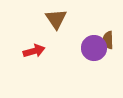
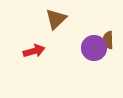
brown triangle: rotated 20 degrees clockwise
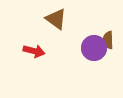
brown triangle: rotated 40 degrees counterclockwise
red arrow: rotated 30 degrees clockwise
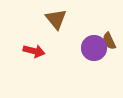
brown triangle: rotated 15 degrees clockwise
brown semicircle: moved 1 px right, 1 px down; rotated 24 degrees counterclockwise
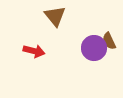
brown triangle: moved 1 px left, 3 px up
